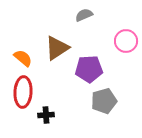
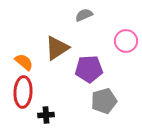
orange semicircle: moved 1 px right, 4 px down
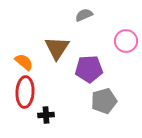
brown triangle: rotated 24 degrees counterclockwise
red ellipse: moved 2 px right
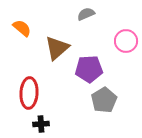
gray semicircle: moved 2 px right, 1 px up
brown triangle: rotated 16 degrees clockwise
orange semicircle: moved 2 px left, 34 px up
red ellipse: moved 4 px right, 1 px down
gray pentagon: moved 1 px up; rotated 15 degrees counterclockwise
black cross: moved 5 px left, 9 px down
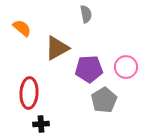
gray semicircle: rotated 102 degrees clockwise
pink circle: moved 26 px down
brown triangle: rotated 12 degrees clockwise
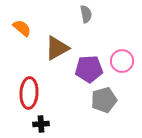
pink circle: moved 4 px left, 6 px up
gray pentagon: rotated 15 degrees clockwise
